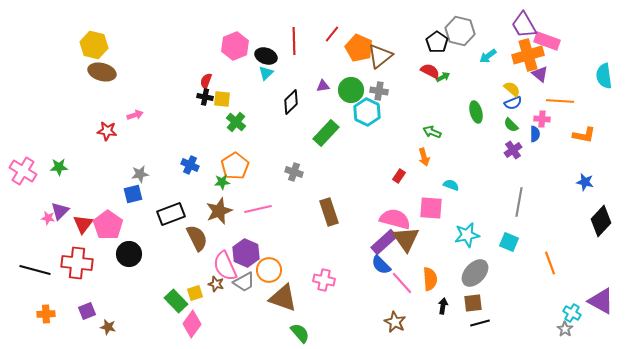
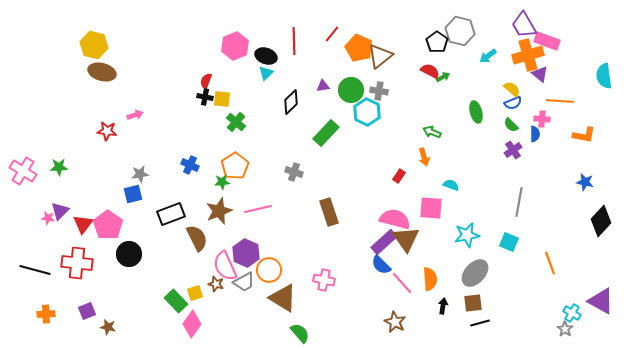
brown triangle at (283, 298): rotated 12 degrees clockwise
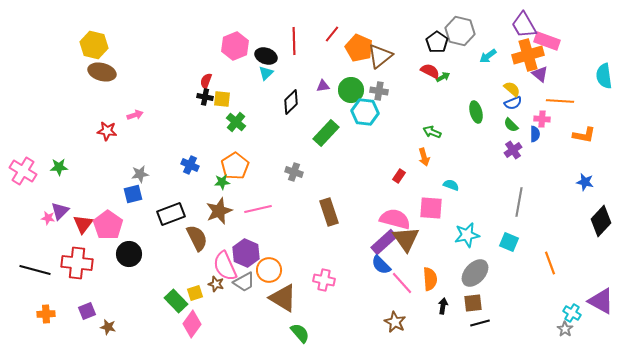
cyan hexagon at (367, 112): moved 2 px left; rotated 20 degrees counterclockwise
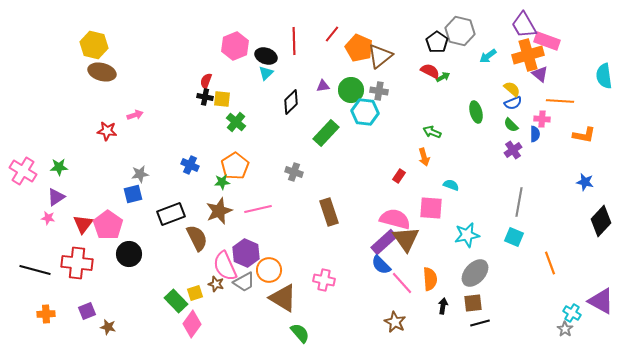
purple triangle at (60, 211): moved 4 px left, 14 px up; rotated 12 degrees clockwise
cyan square at (509, 242): moved 5 px right, 5 px up
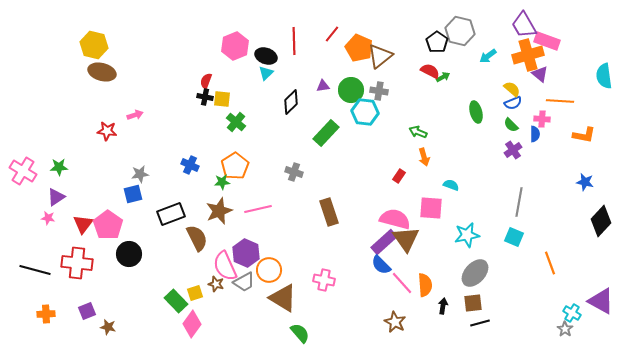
green arrow at (432, 132): moved 14 px left
orange semicircle at (430, 279): moved 5 px left, 6 px down
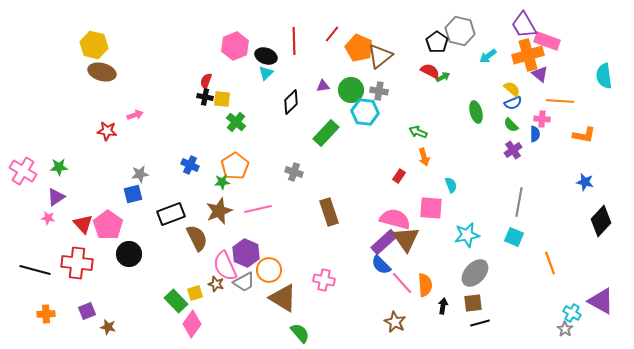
cyan semicircle at (451, 185): rotated 49 degrees clockwise
red triangle at (83, 224): rotated 20 degrees counterclockwise
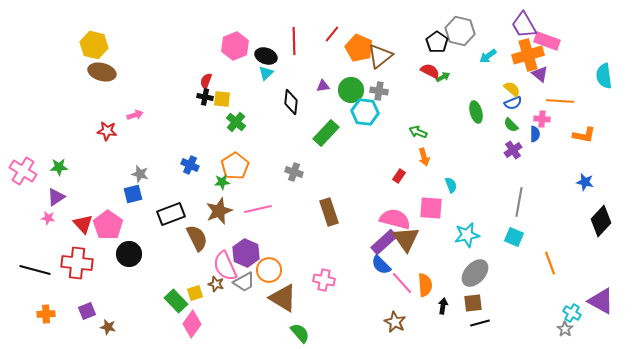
black diamond at (291, 102): rotated 40 degrees counterclockwise
gray star at (140, 174): rotated 24 degrees clockwise
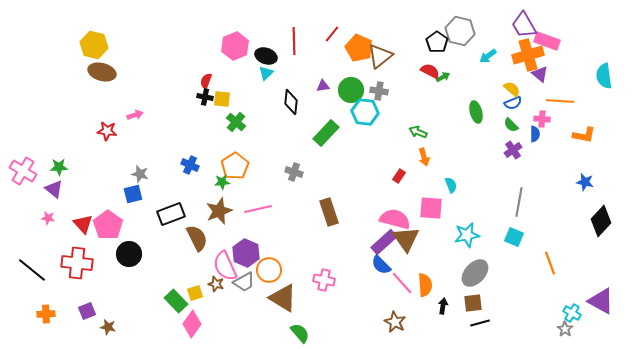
purple triangle at (56, 197): moved 2 px left, 8 px up; rotated 48 degrees counterclockwise
black line at (35, 270): moved 3 px left; rotated 24 degrees clockwise
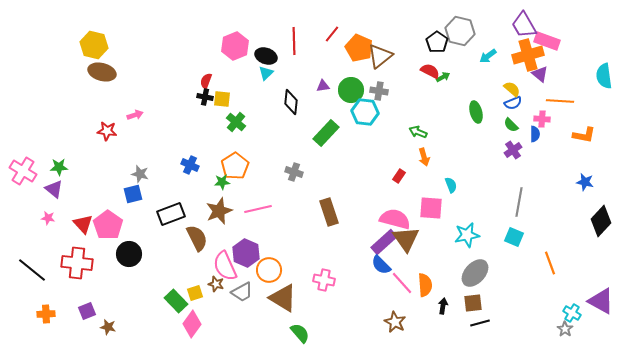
gray trapezoid at (244, 282): moved 2 px left, 10 px down
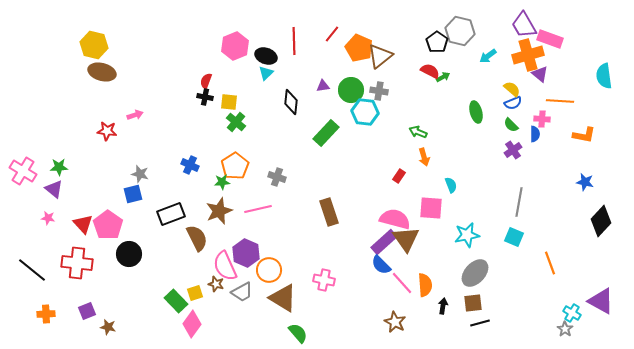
pink rectangle at (547, 41): moved 3 px right, 2 px up
yellow square at (222, 99): moved 7 px right, 3 px down
gray cross at (294, 172): moved 17 px left, 5 px down
green semicircle at (300, 333): moved 2 px left
